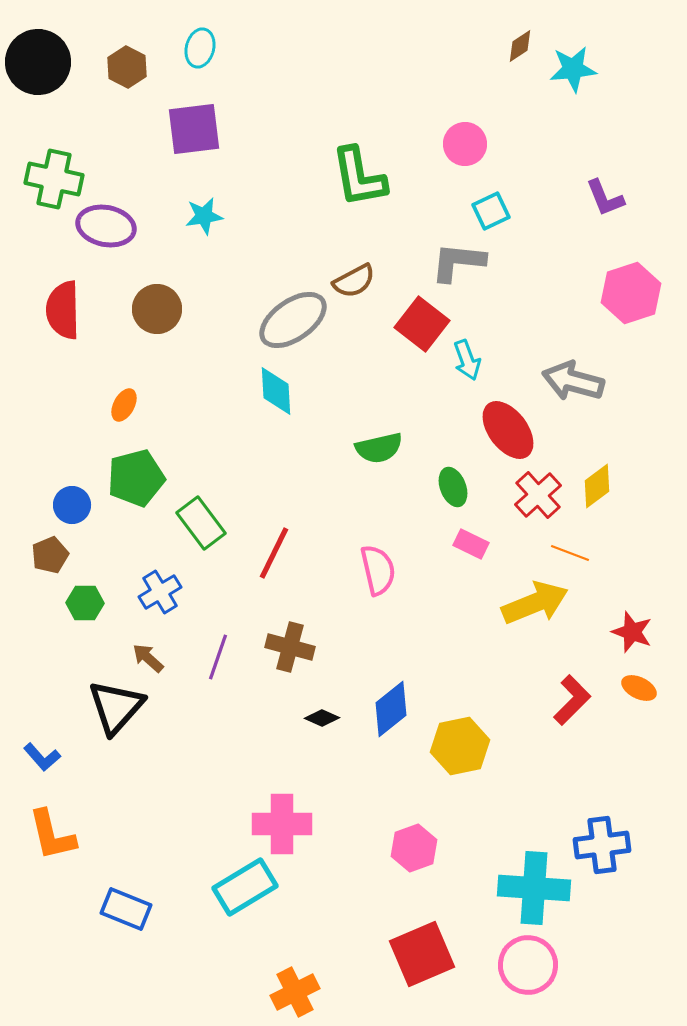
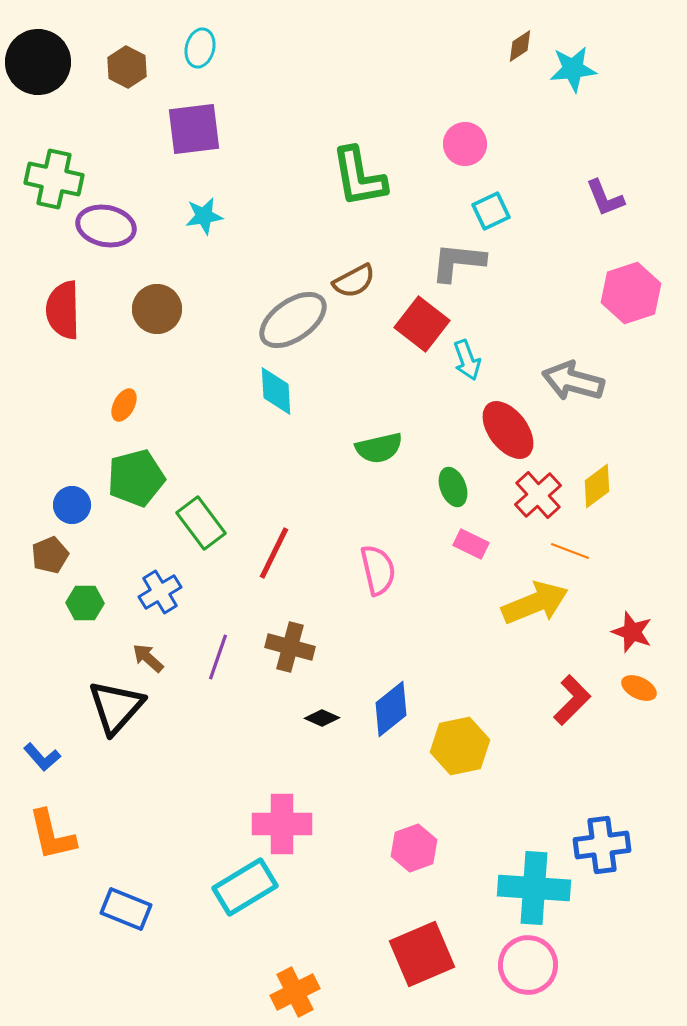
orange line at (570, 553): moved 2 px up
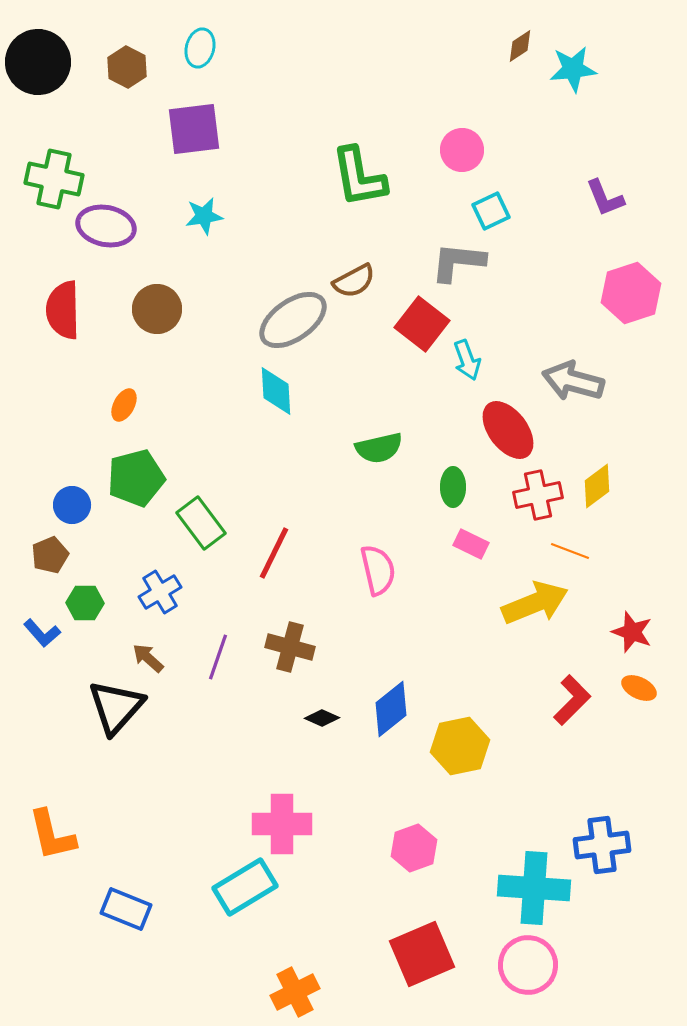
pink circle at (465, 144): moved 3 px left, 6 px down
green ellipse at (453, 487): rotated 21 degrees clockwise
red cross at (538, 495): rotated 30 degrees clockwise
blue L-shape at (42, 757): moved 124 px up
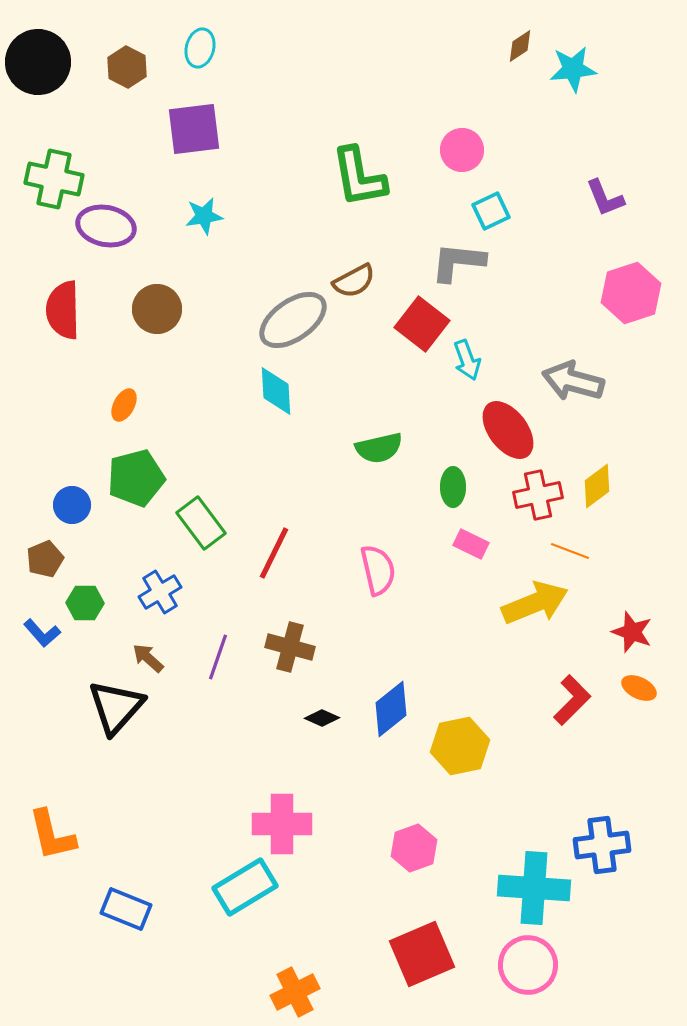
brown pentagon at (50, 555): moved 5 px left, 4 px down
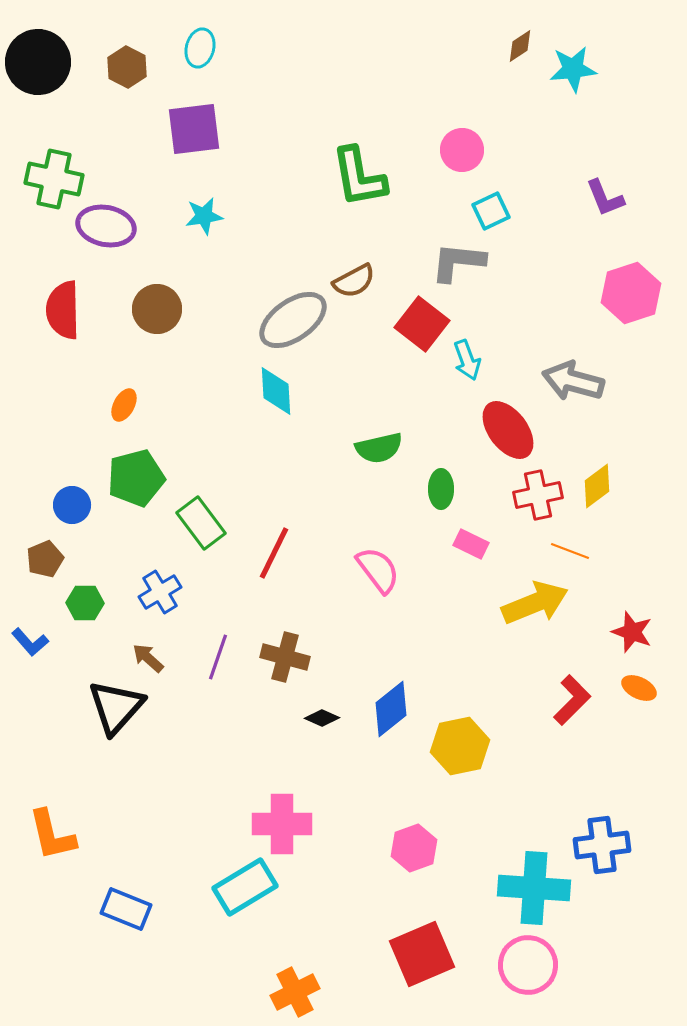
green ellipse at (453, 487): moved 12 px left, 2 px down
pink semicircle at (378, 570): rotated 24 degrees counterclockwise
blue L-shape at (42, 633): moved 12 px left, 9 px down
brown cross at (290, 647): moved 5 px left, 10 px down
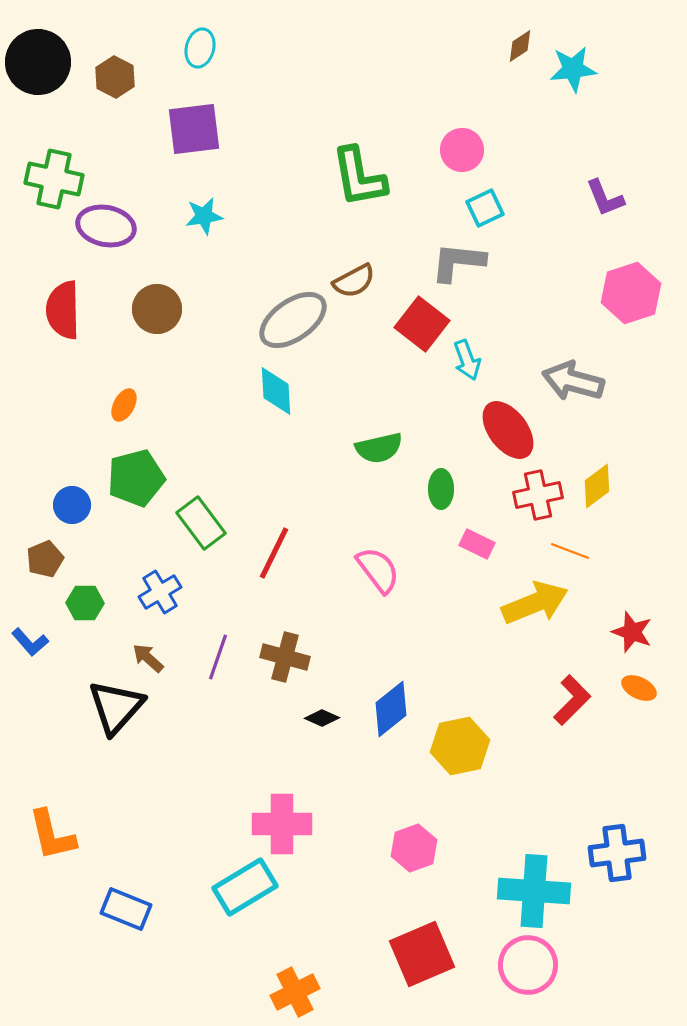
brown hexagon at (127, 67): moved 12 px left, 10 px down
cyan square at (491, 211): moved 6 px left, 3 px up
pink rectangle at (471, 544): moved 6 px right
blue cross at (602, 845): moved 15 px right, 8 px down
cyan cross at (534, 888): moved 3 px down
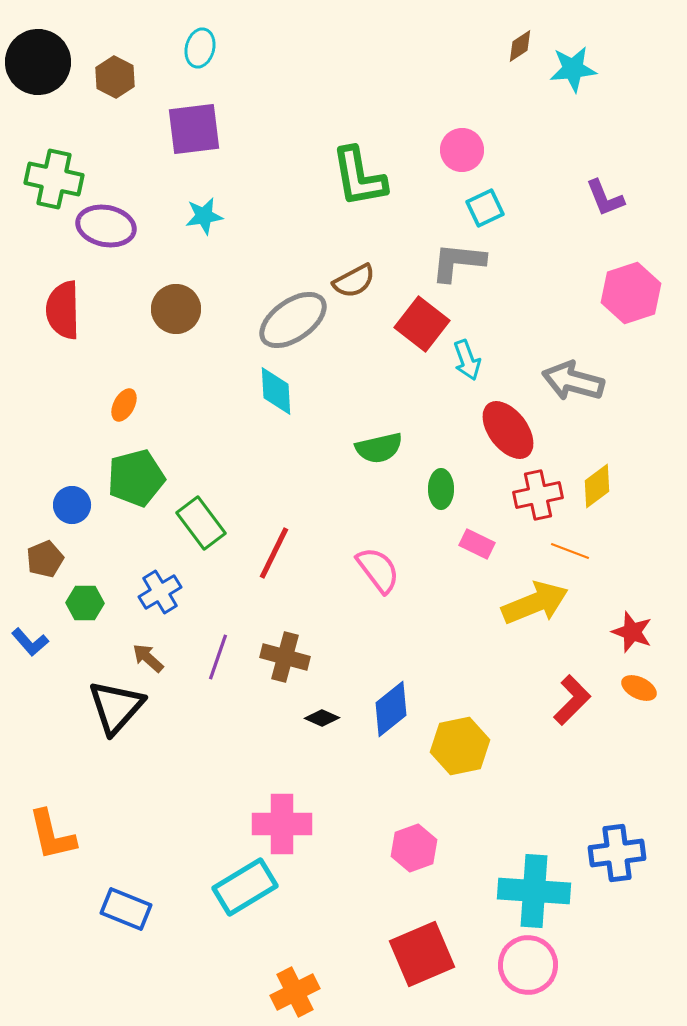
brown circle at (157, 309): moved 19 px right
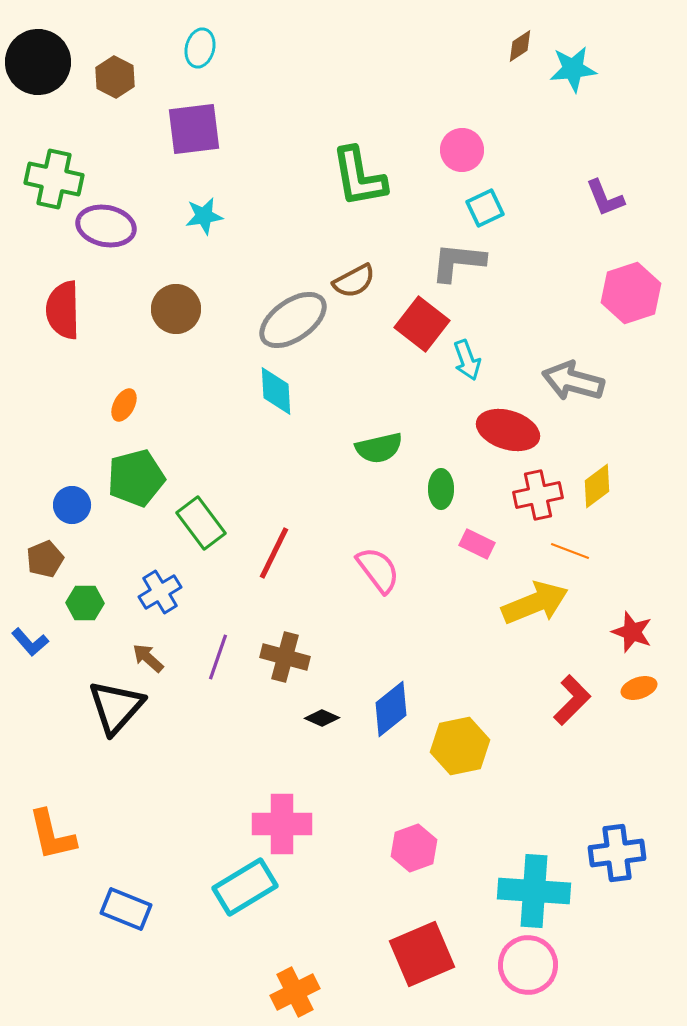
red ellipse at (508, 430): rotated 36 degrees counterclockwise
orange ellipse at (639, 688): rotated 44 degrees counterclockwise
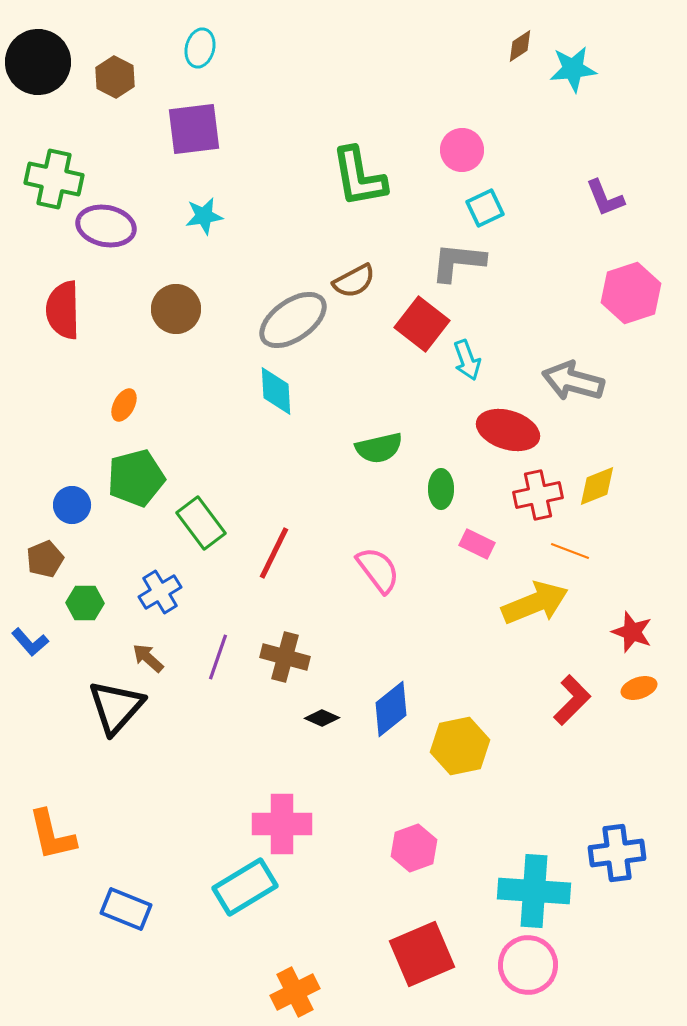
yellow diamond at (597, 486): rotated 15 degrees clockwise
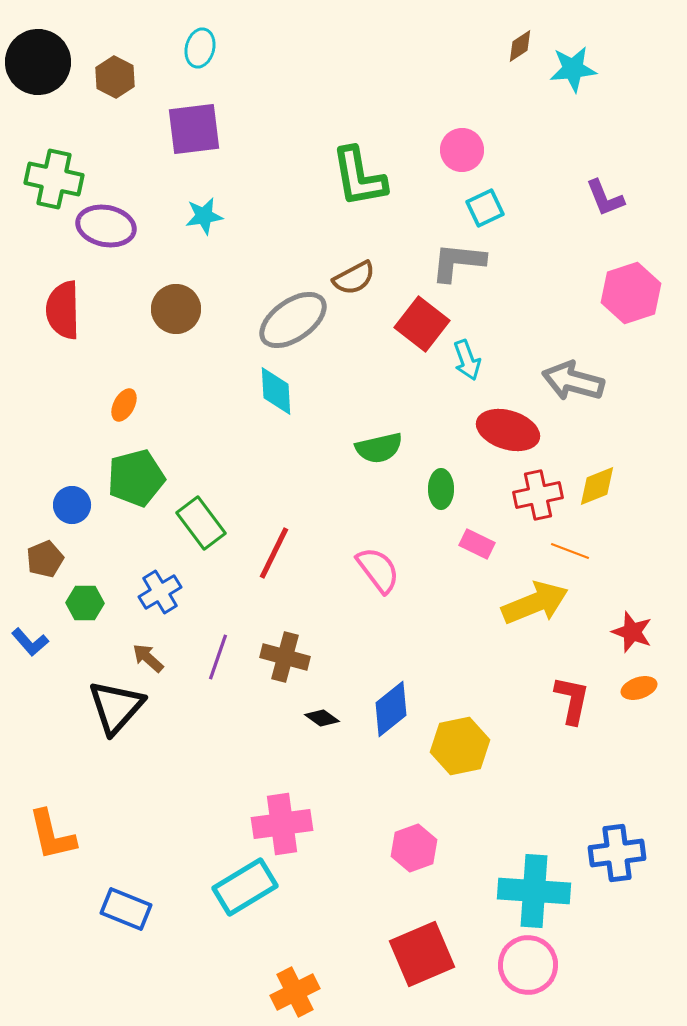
brown semicircle at (354, 281): moved 3 px up
red L-shape at (572, 700): rotated 33 degrees counterclockwise
black diamond at (322, 718): rotated 12 degrees clockwise
pink cross at (282, 824): rotated 8 degrees counterclockwise
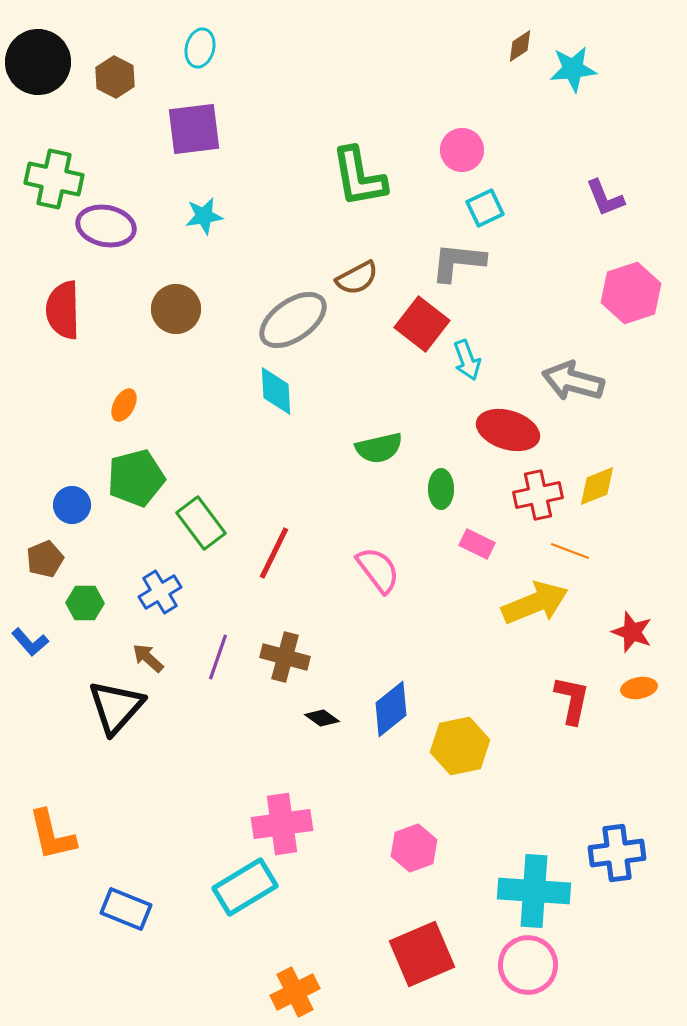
brown semicircle at (354, 278): moved 3 px right
orange ellipse at (639, 688): rotated 8 degrees clockwise
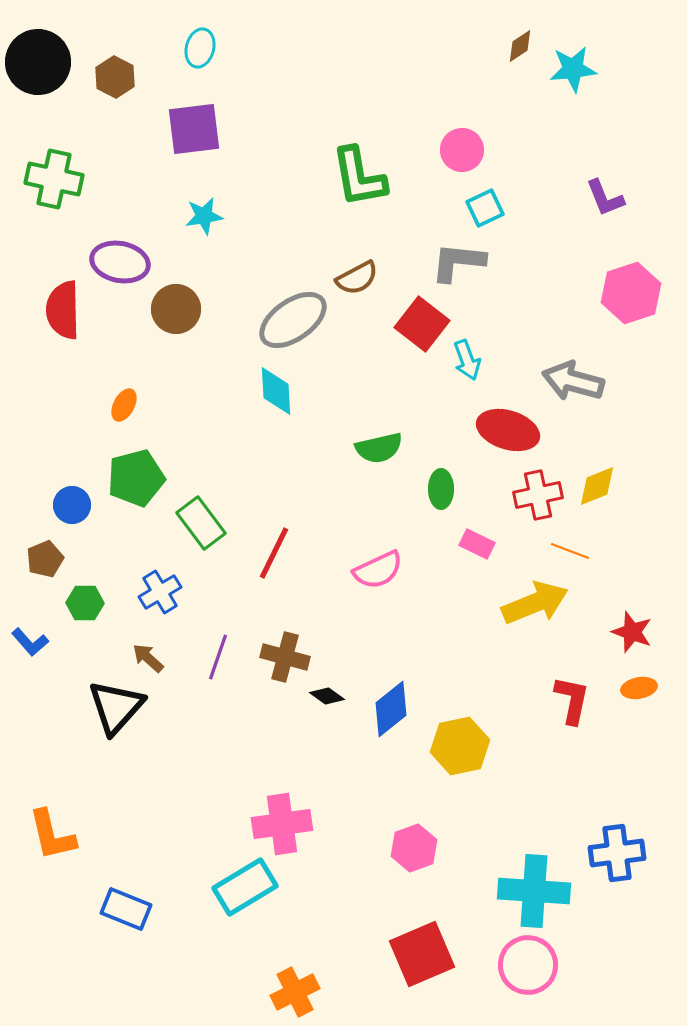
purple ellipse at (106, 226): moved 14 px right, 36 px down
pink semicircle at (378, 570): rotated 102 degrees clockwise
black diamond at (322, 718): moved 5 px right, 22 px up
